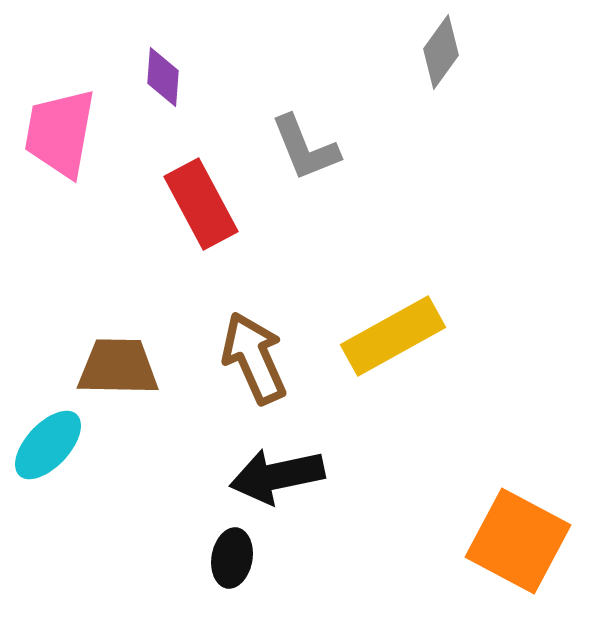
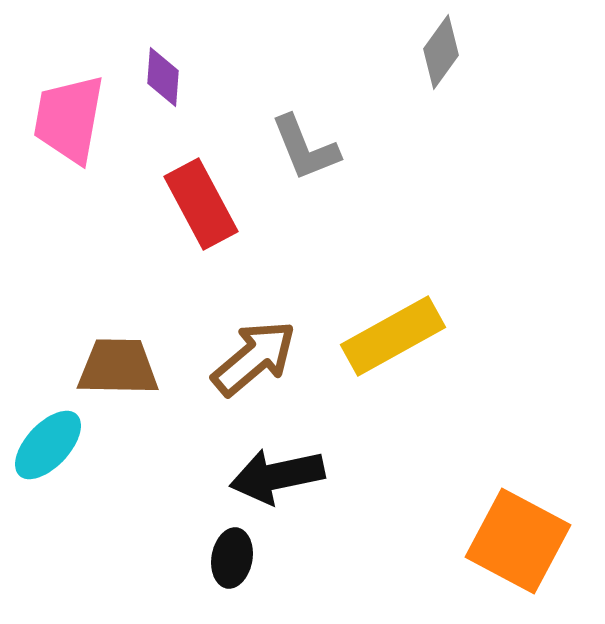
pink trapezoid: moved 9 px right, 14 px up
brown arrow: rotated 74 degrees clockwise
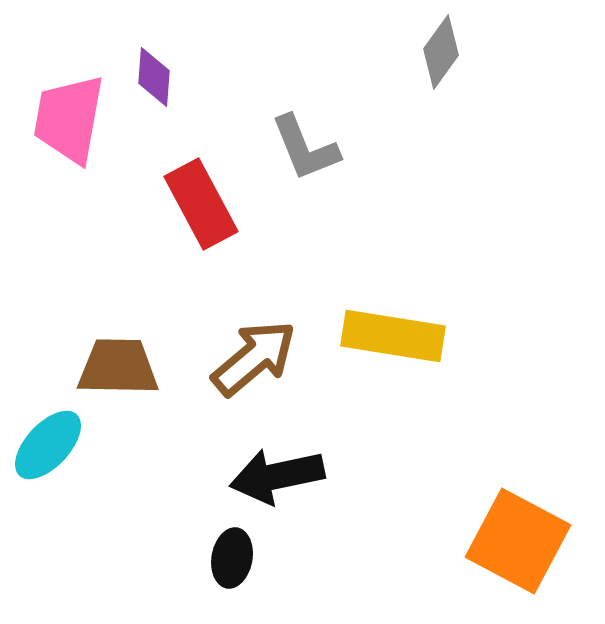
purple diamond: moved 9 px left
yellow rectangle: rotated 38 degrees clockwise
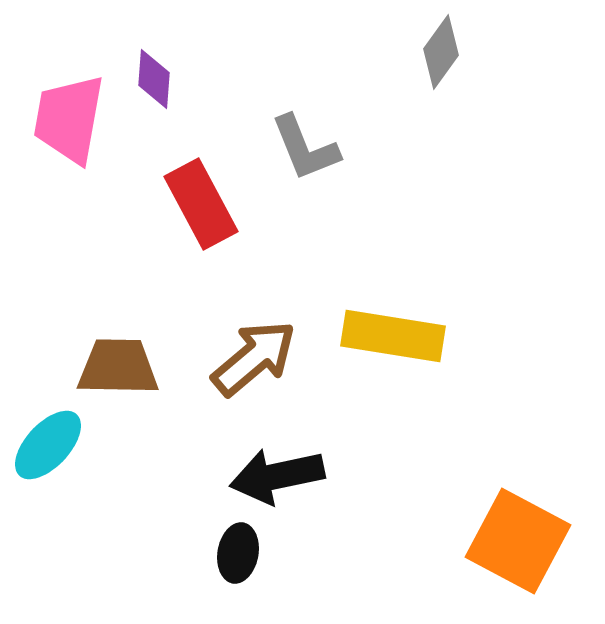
purple diamond: moved 2 px down
black ellipse: moved 6 px right, 5 px up
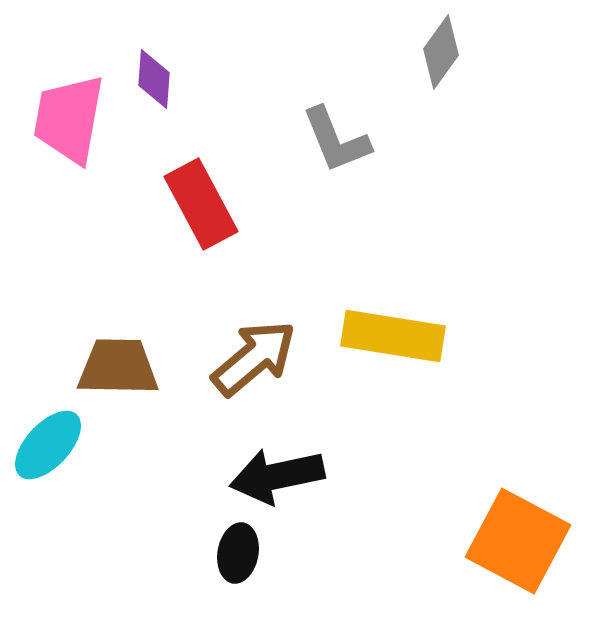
gray L-shape: moved 31 px right, 8 px up
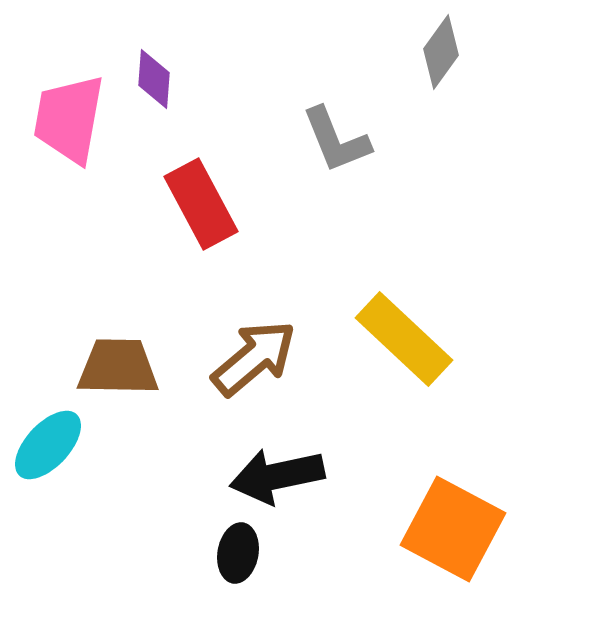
yellow rectangle: moved 11 px right, 3 px down; rotated 34 degrees clockwise
orange square: moved 65 px left, 12 px up
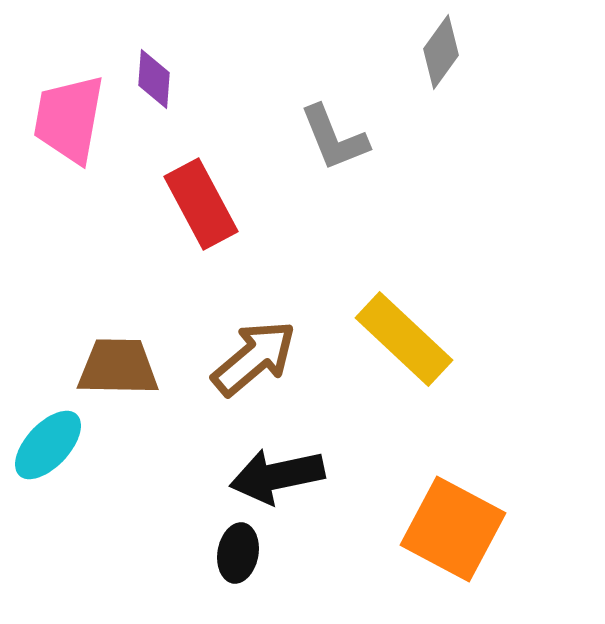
gray L-shape: moved 2 px left, 2 px up
